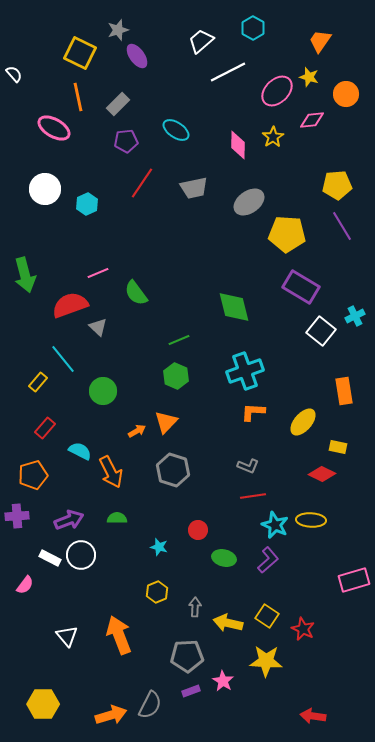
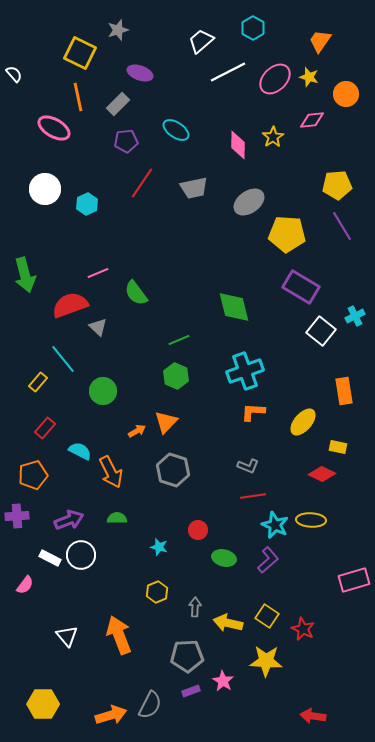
purple ellipse at (137, 56): moved 3 px right, 17 px down; rotated 35 degrees counterclockwise
pink ellipse at (277, 91): moved 2 px left, 12 px up
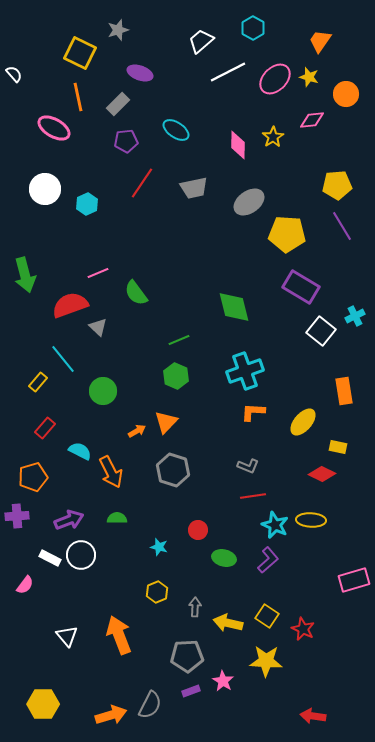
orange pentagon at (33, 475): moved 2 px down
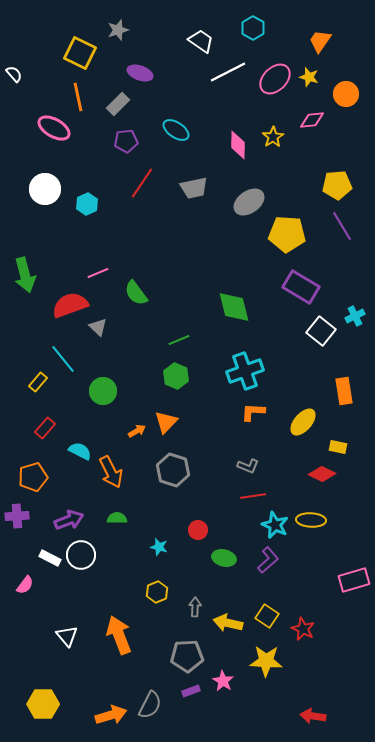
white trapezoid at (201, 41): rotated 76 degrees clockwise
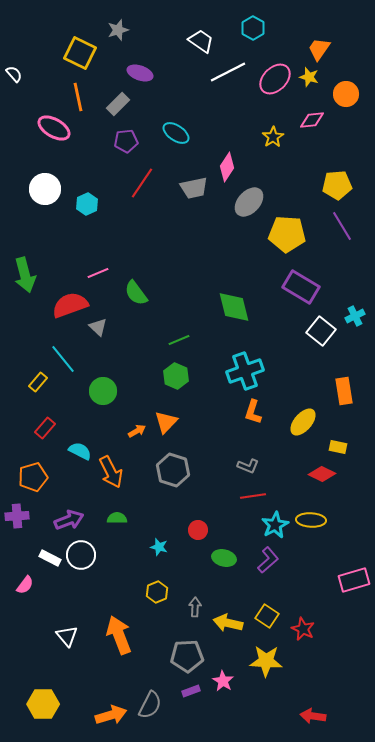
orange trapezoid at (320, 41): moved 1 px left, 8 px down
cyan ellipse at (176, 130): moved 3 px down
pink diamond at (238, 145): moved 11 px left, 22 px down; rotated 32 degrees clockwise
gray ellipse at (249, 202): rotated 12 degrees counterclockwise
orange L-shape at (253, 412): rotated 75 degrees counterclockwise
cyan star at (275, 525): rotated 20 degrees clockwise
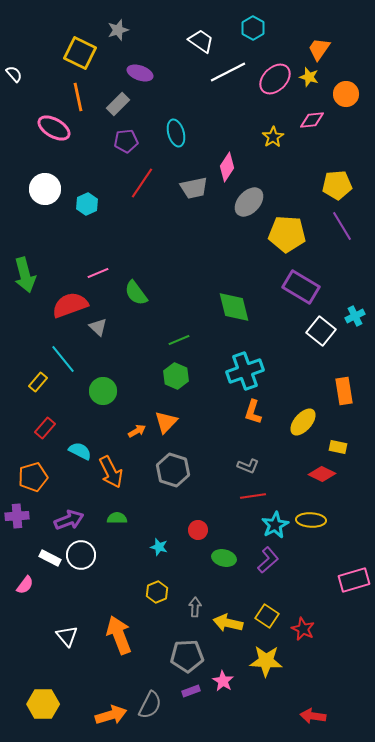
cyan ellipse at (176, 133): rotated 40 degrees clockwise
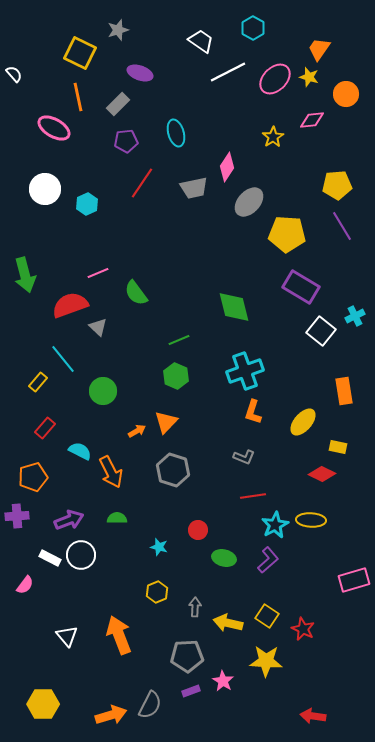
gray L-shape at (248, 466): moved 4 px left, 9 px up
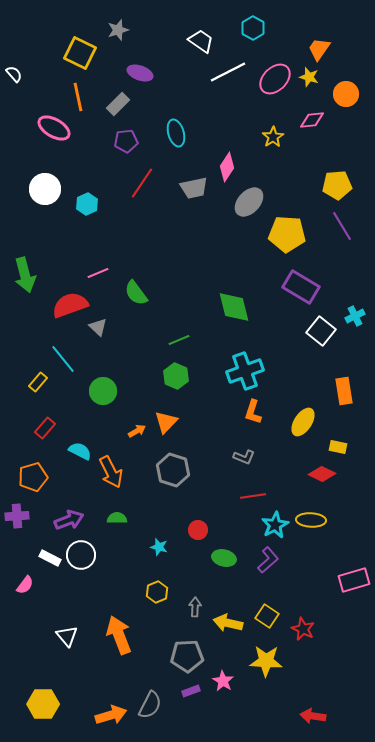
yellow ellipse at (303, 422): rotated 8 degrees counterclockwise
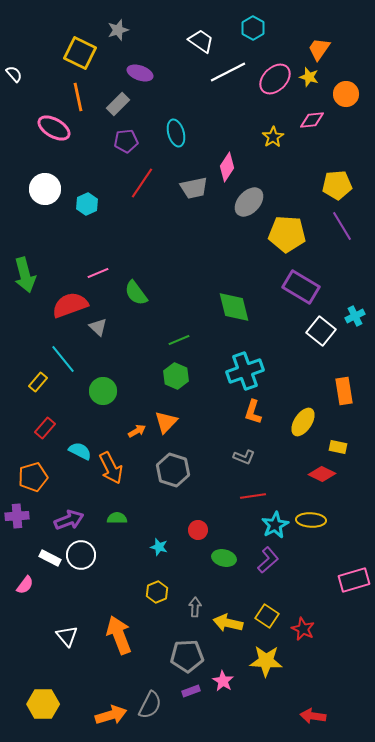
orange arrow at (111, 472): moved 4 px up
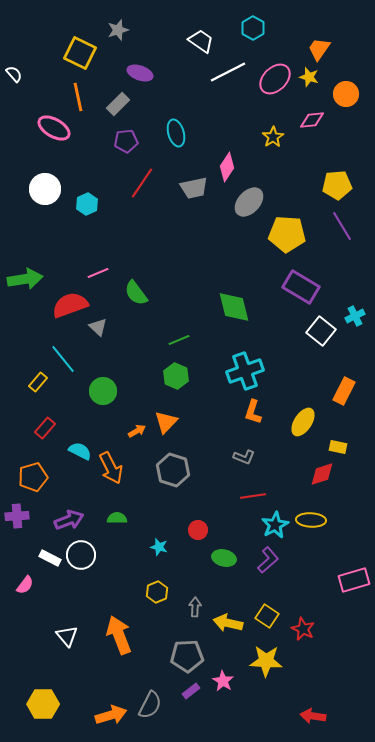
green arrow at (25, 275): moved 4 px down; rotated 84 degrees counterclockwise
orange rectangle at (344, 391): rotated 36 degrees clockwise
red diamond at (322, 474): rotated 44 degrees counterclockwise
purple rectangle at (191, 691): rotated 18 degrees counterclockwise
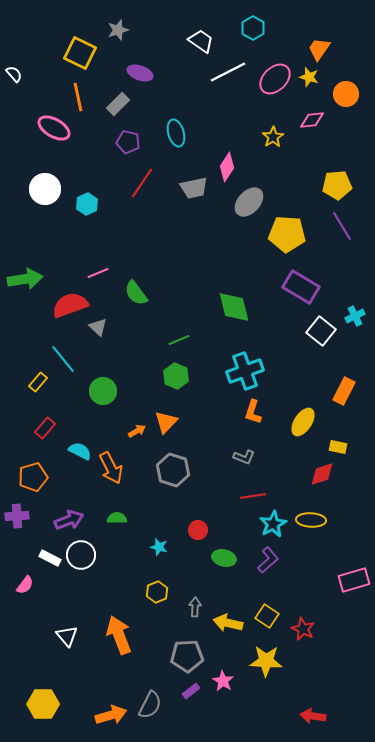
purple pentagon at (126, 141): moved 2 px right, 1 px down; rotated 20 degrees clockwise
cyan star at (275, 525): moved 2 px left, 1 px up
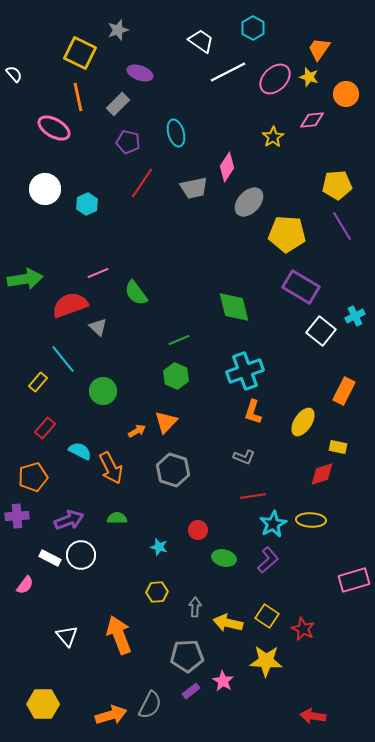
yellow hexagon at (157, 592): rotated 20 degrees clockwise
